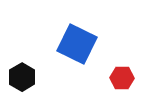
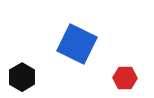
red hexagon: moved 3 px right
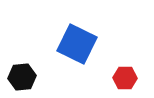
black hexagon: rotated 24 degrees clockwise
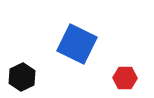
black hexagon: rotated 20 degrees counterclockwise
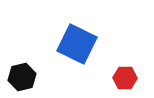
black hexagon: rotated 12 degrees clockwise
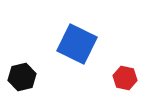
red hexagon: rotated 10 degrees clockwise
